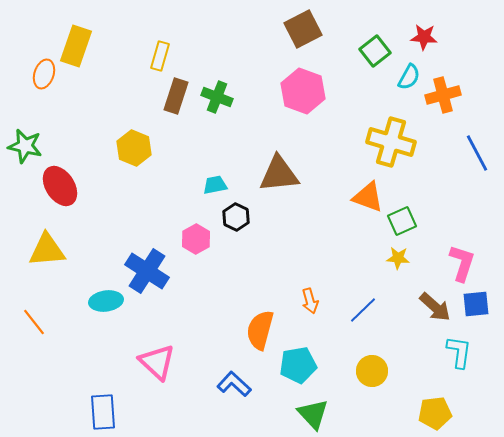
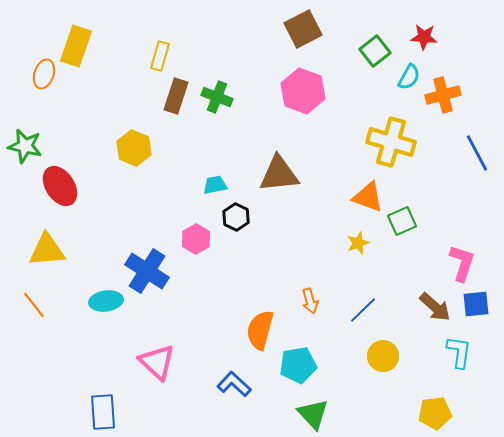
yellow star at (398, 258): moved 40 px left, 15 px up; rotated 25 degrees counterclockwise
orange line at (34, 322): moved 17 px up
yellow circle at (372, 371): moved 11 px right, 15 px up
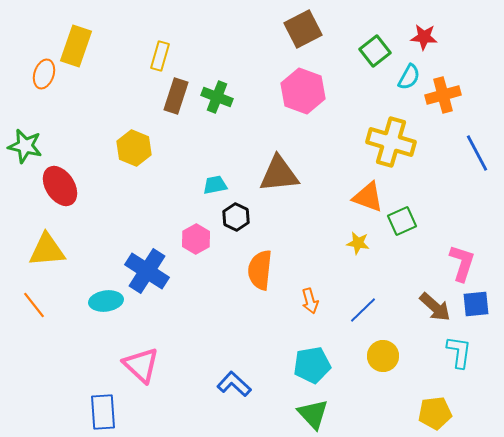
yellow star at (358, 243): rotated 30 degrees clockwise
orange semicircle at (260, 330): moved 60 px up; rotated 9 degrees counterclockwise
pink triangle at (157, 362): moved 16 px left, 3 px down
cyan pentagon at (298, 365): moved 14 px right
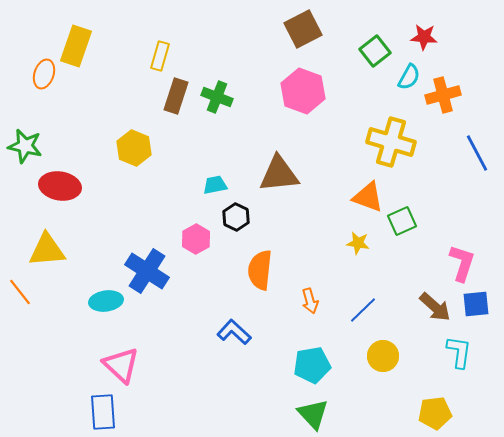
red ellipse at (60, 186): rotated 48 degrees counterclockwise
orange line at (34, 305): moved 14 px left, 13 px up
pink triangle at (141, 365): moved 20 px left
blue L-shape at (234, 384): moved 52 px up
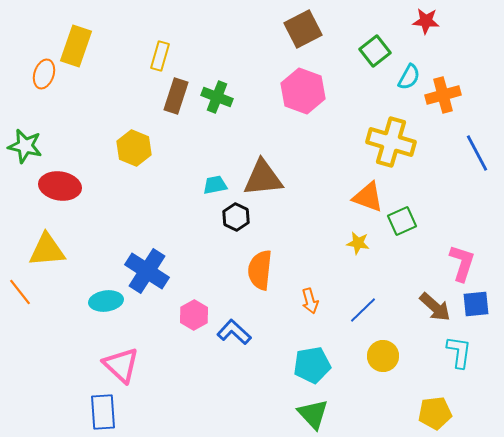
red star at (424, 37): moved 2 px right, 16 px up
brown triangle at (279, 174): moved 16 px left, 4 px down
pink hexagon at (196, 239): moved 2 px left, 76 px down
